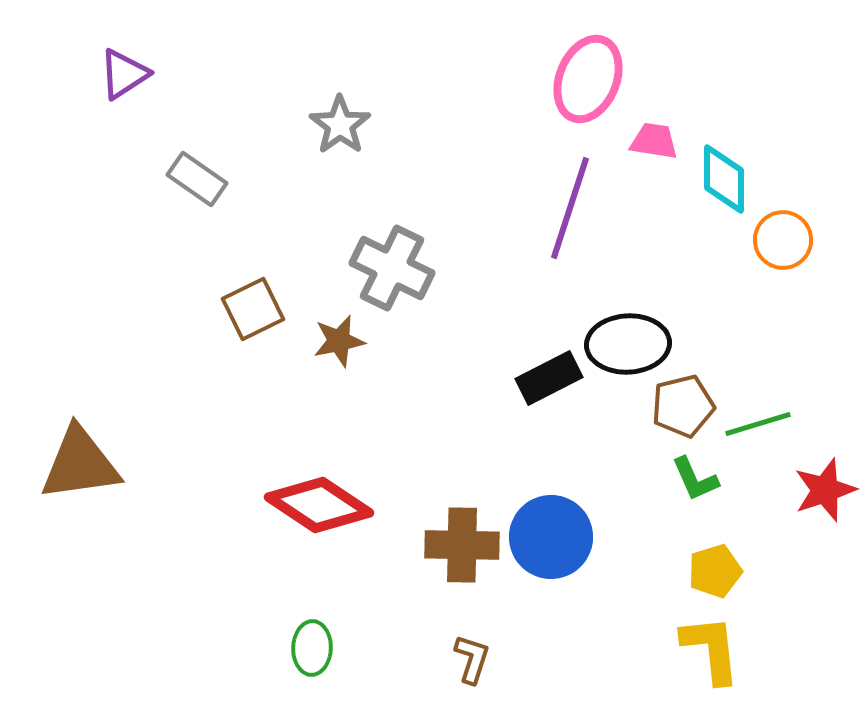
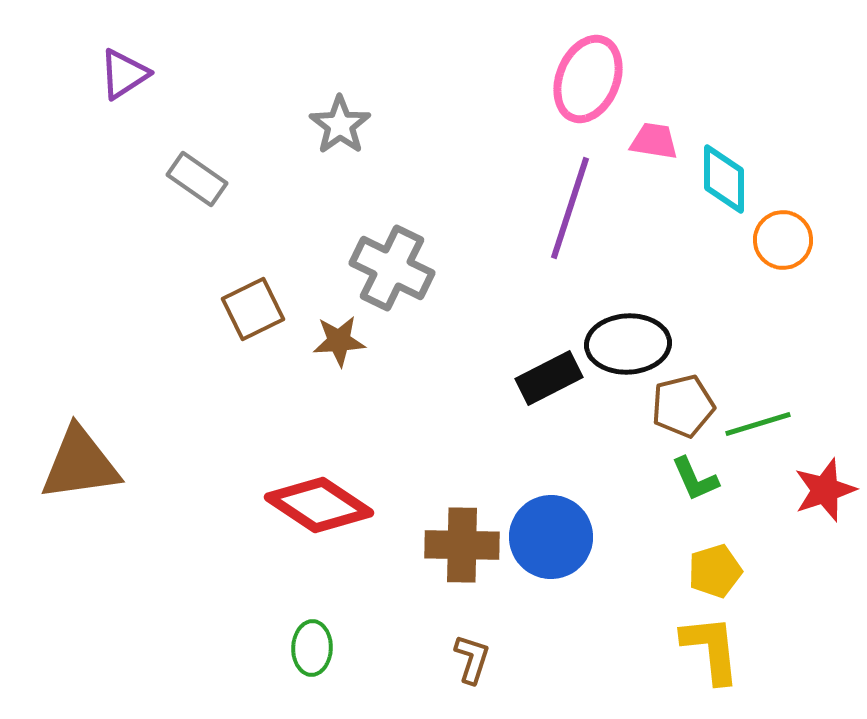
brown star: rotated 8 degrees clockwise
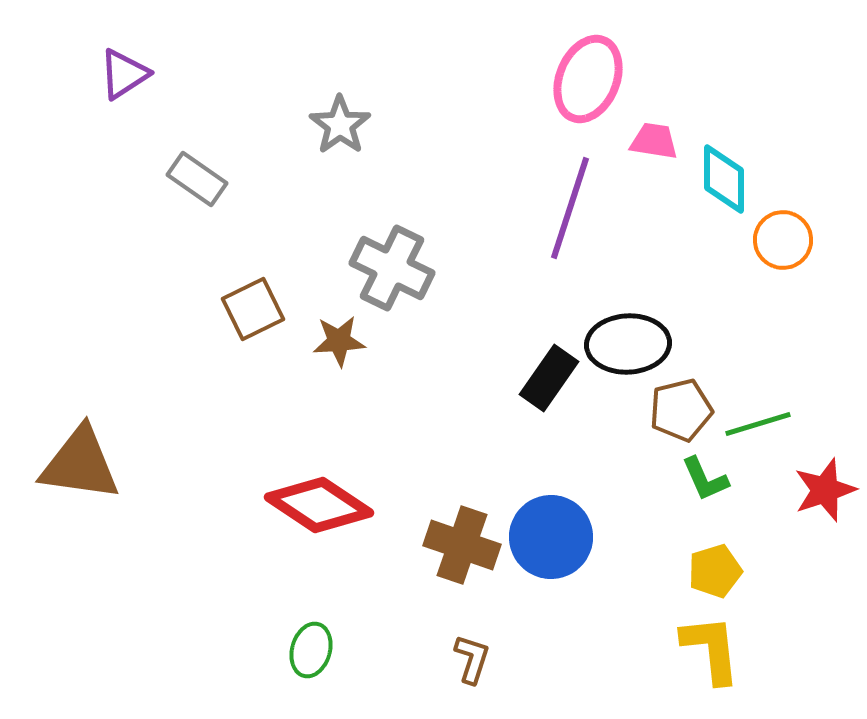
black rectangle: rotated 28 degrees counterclockwise
brown pentagon: moved 2 px left, 4 px down
brown triangle: rotated 16 degrees clockwise
green L-shape: moved 10 px right
brown cross: rotated 18 degrees clockwise
green ellipse: moved 1 px left, 2 px down; rotated 14 degrees clockwise
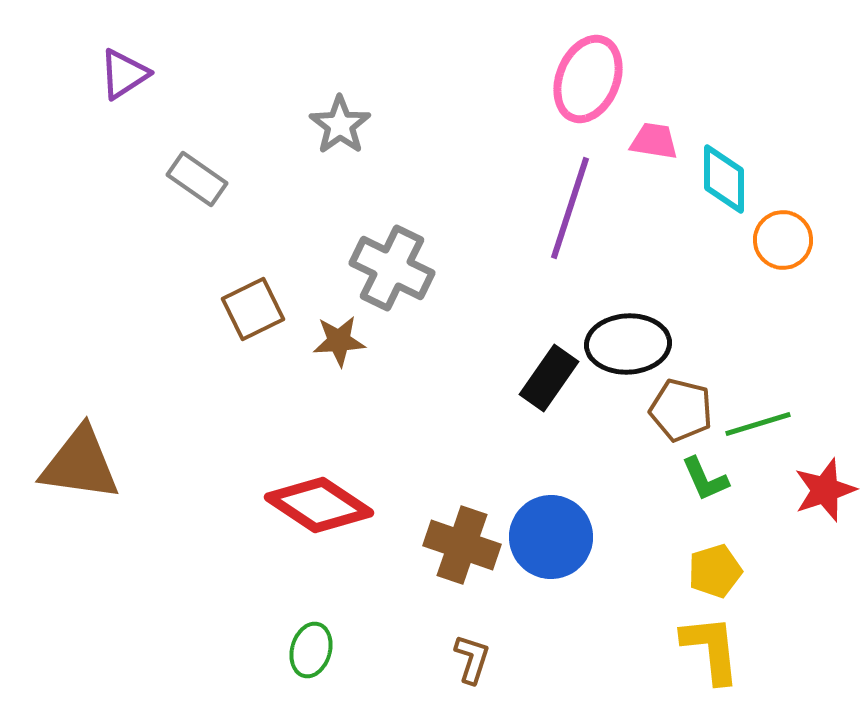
brown pentagon: rotated 28 degrees clockwise
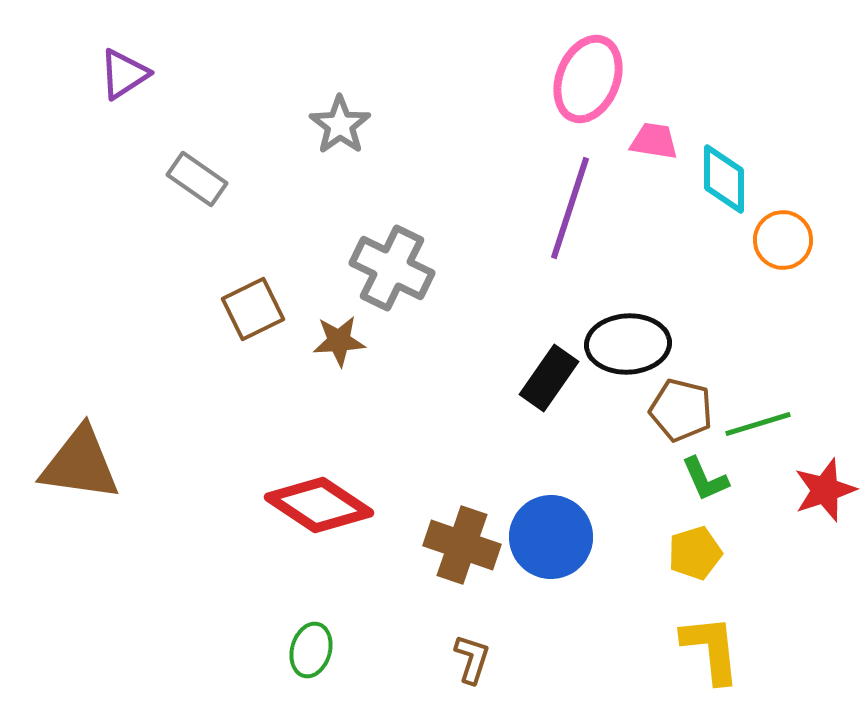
yellow pentagon: moved 20 px left, 18 px up
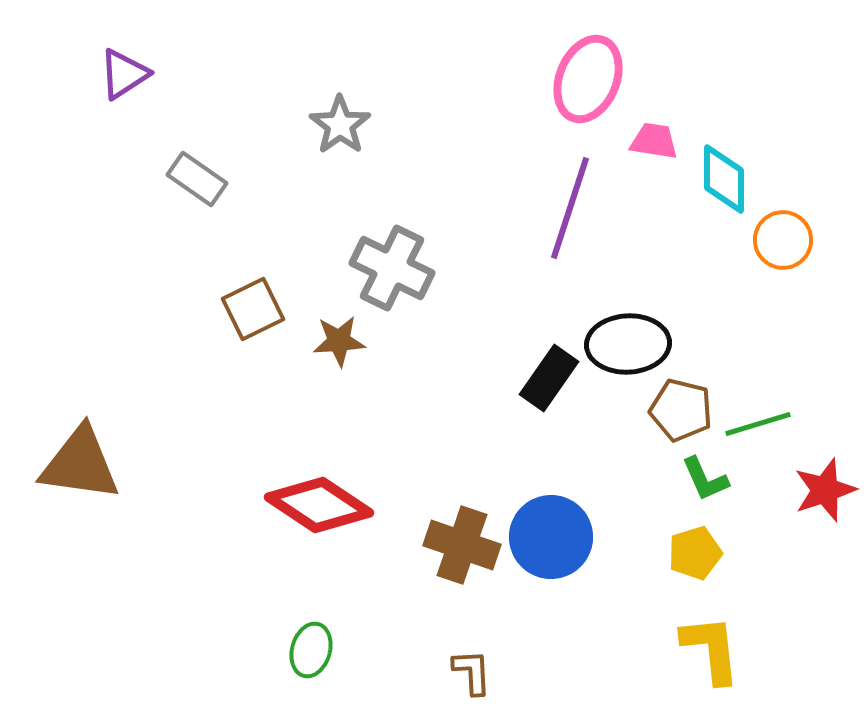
brown L-shape: moved 13 px down; rotated 21 degrees counterclockwise
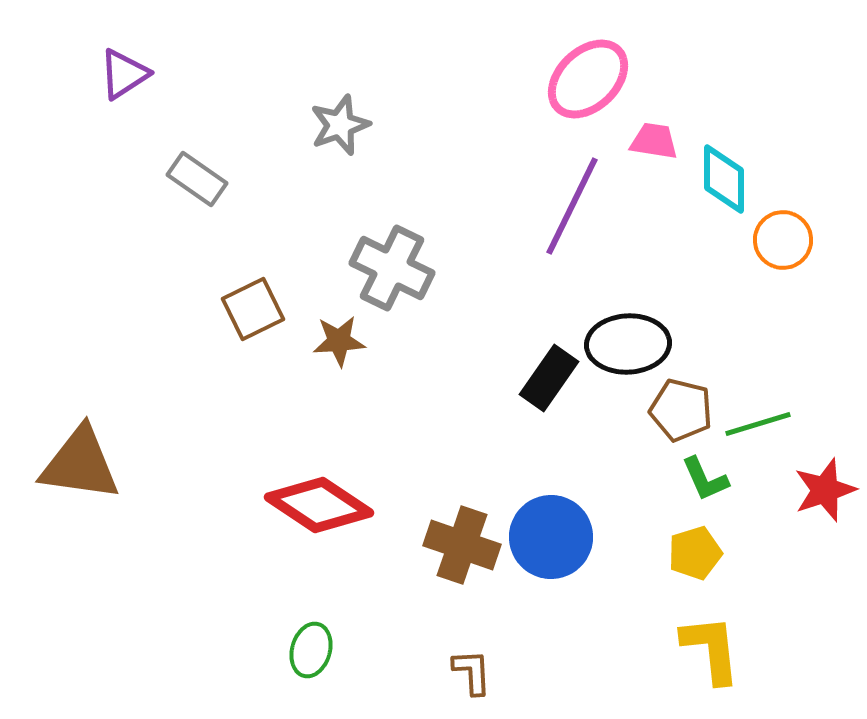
pink ellipse: rotated 24 degrees clockwise
gray star: rotated 16 degrees clockwise
purple line: moved 2 px right, 2 px up; rotated 8 degrees clockwise
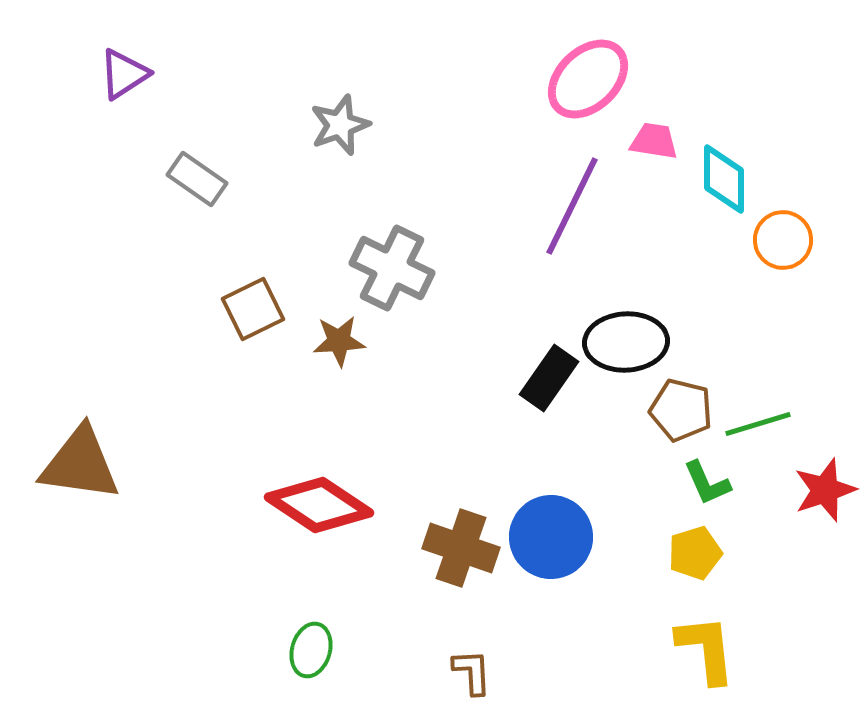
black ellipse: moved 2 px left, 2 px up
green L-shape: moved 2 px right, 4 px down
brown cross: moved 1 px left, 3 px down
yellow L-shape: moved 5 px left
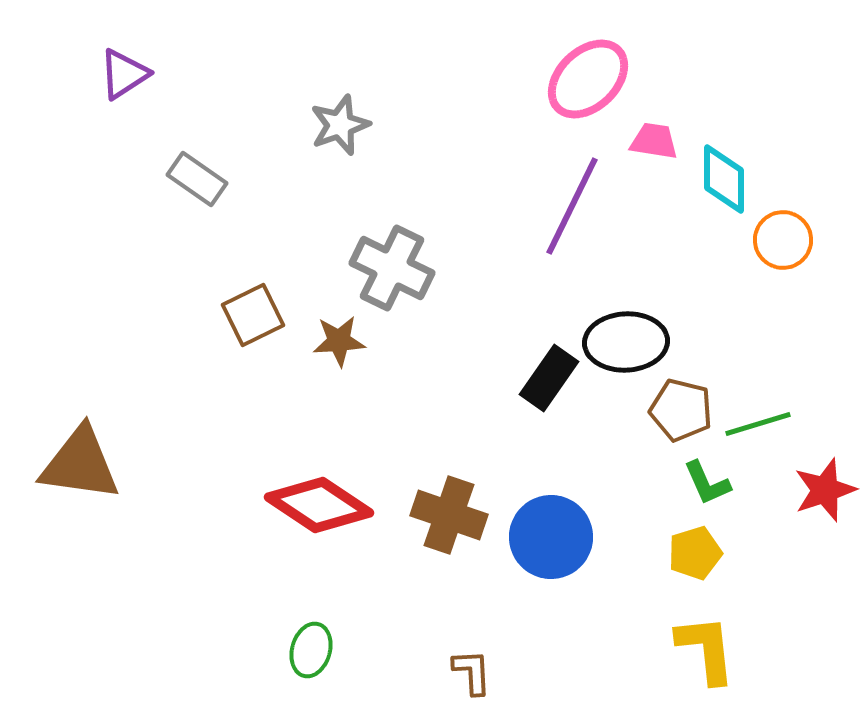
brown square: moved 6 px down
brown cross: moved 12 px left, 33 px up
